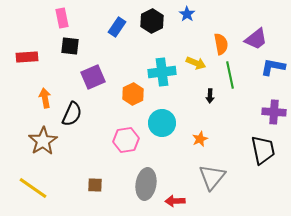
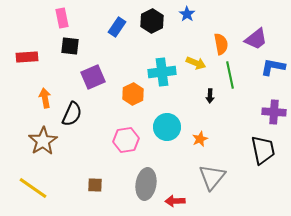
cyan circle: moved 5 px right, 4 px down
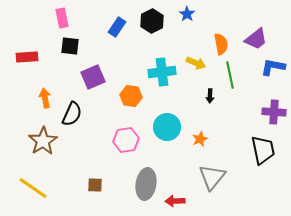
orange hexagon: moved 2 px left, 2 px down; rotated 25 degrees counterclockwise
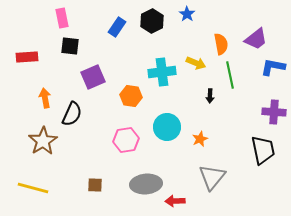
gray ellipse: rotated 76 degrees clockwise
yellow line: rotated 20 degrees counterclockwise
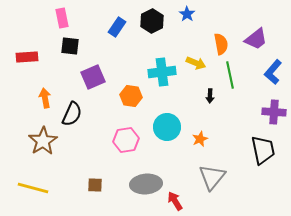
blue L-shape: moved 5 px down; rotated 60 degrees counterclockwise
red arrow: rotated 60 degrees clockwise
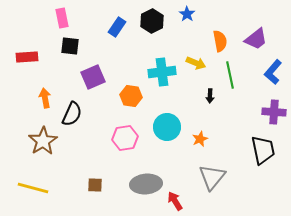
orange semicircle: moved 1 px left, 3 px up
pink hexagon: moved 1 px left, 2 px up
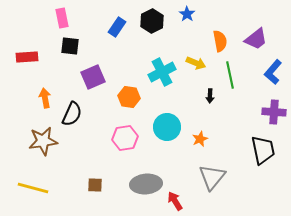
cyan cross: rotated 20 degrees counterclockwise
orange hexagon: moved 2 px left, 1 px down
brown star: rotated 24 degrees clockwise
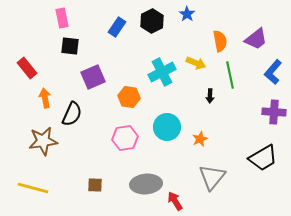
red rectangle: moved 11 px down; rotated 55 degrees clockwise
black trapezoid: moved 8 px down; rotated 72 degrees clockwise
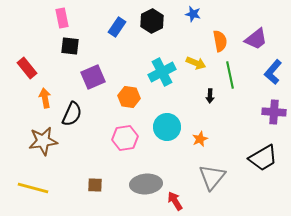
blue star: moved 6 px right; rotated 21 degrees counterclockwise
